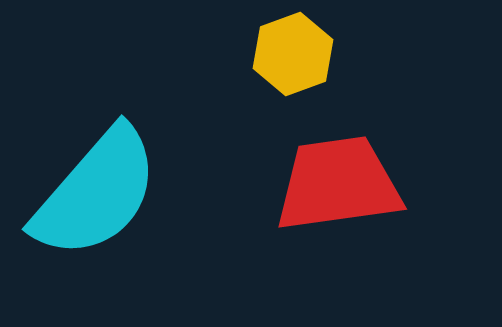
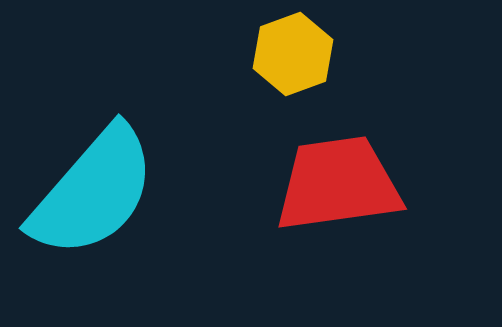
cyan semicircle: moved 3 px left, 1 px up
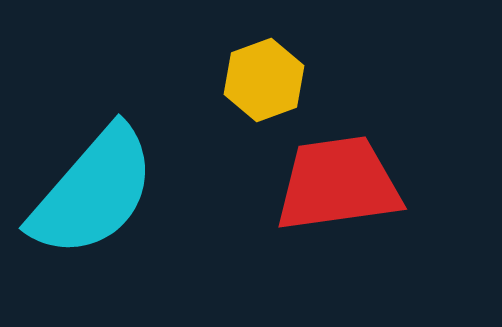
yellow hexagon: moved 29 px left, 26 px down
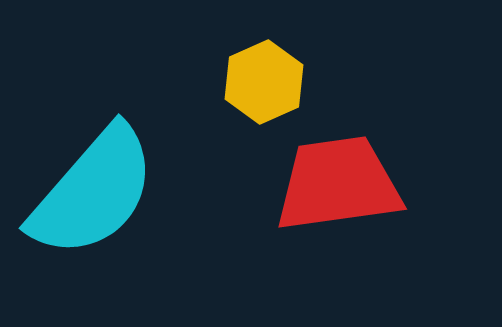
yellow hexagon: moved 2 px down; rotated 4 degrees counterclockwise
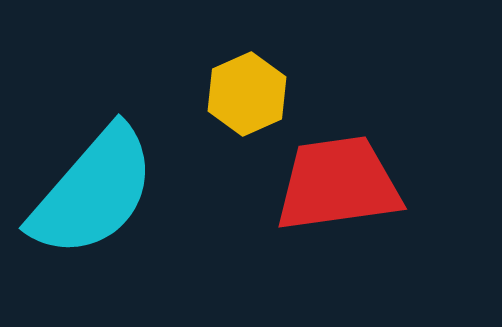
yellow hexagon: moved 17 px left, 12 px down
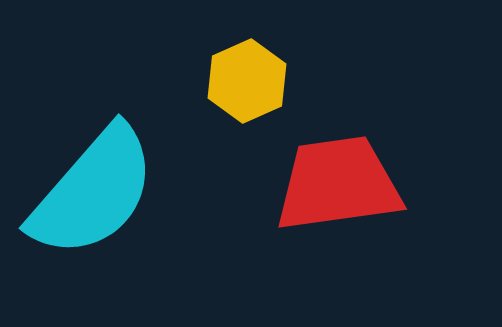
yellow hexagon: moved 13 px up
